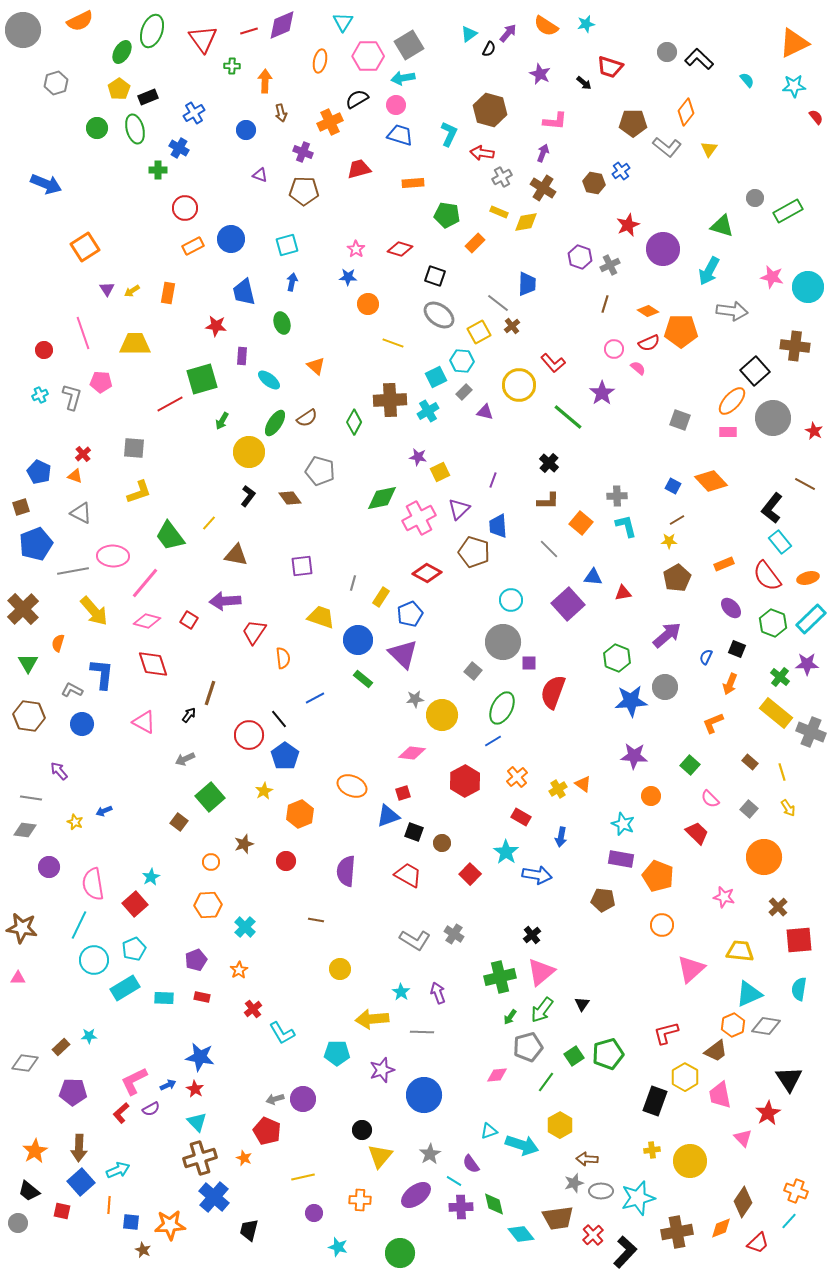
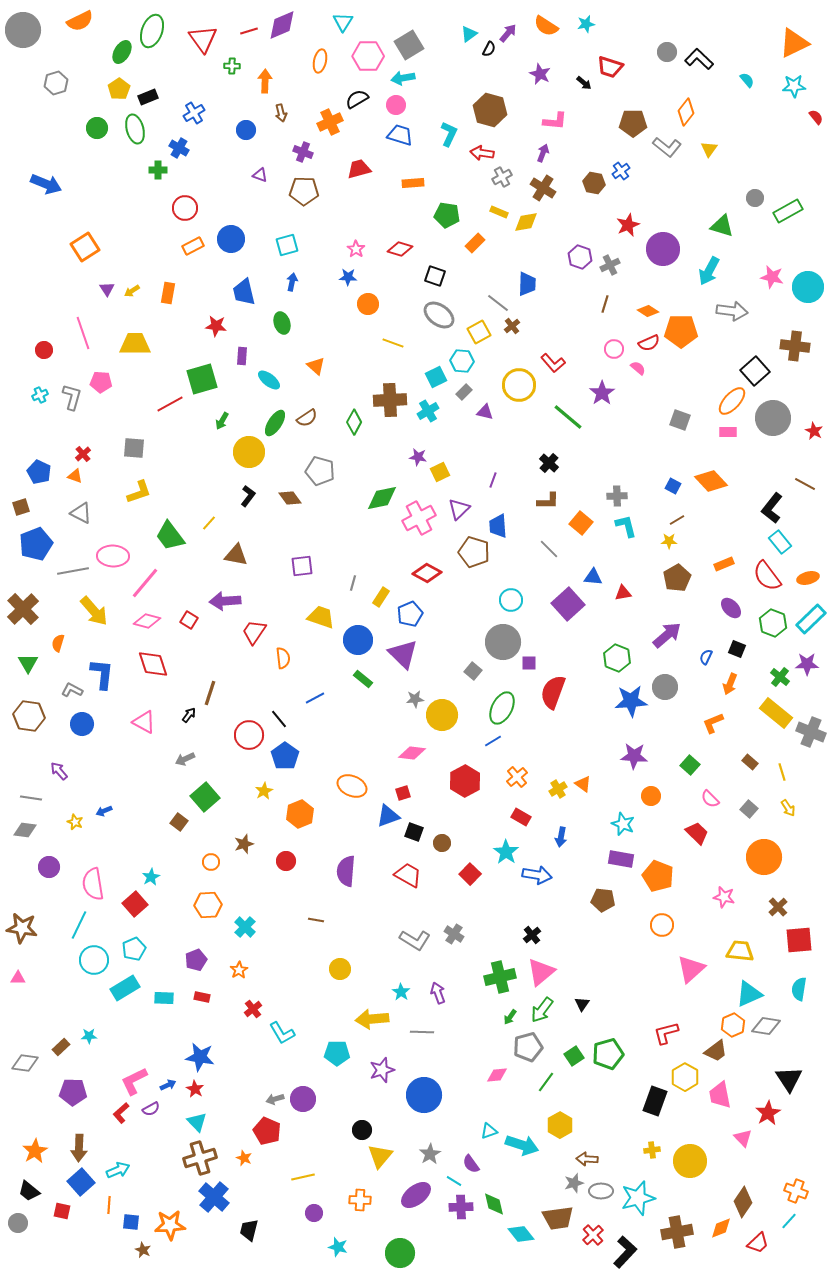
green square at (210, 797): moved 5 px left
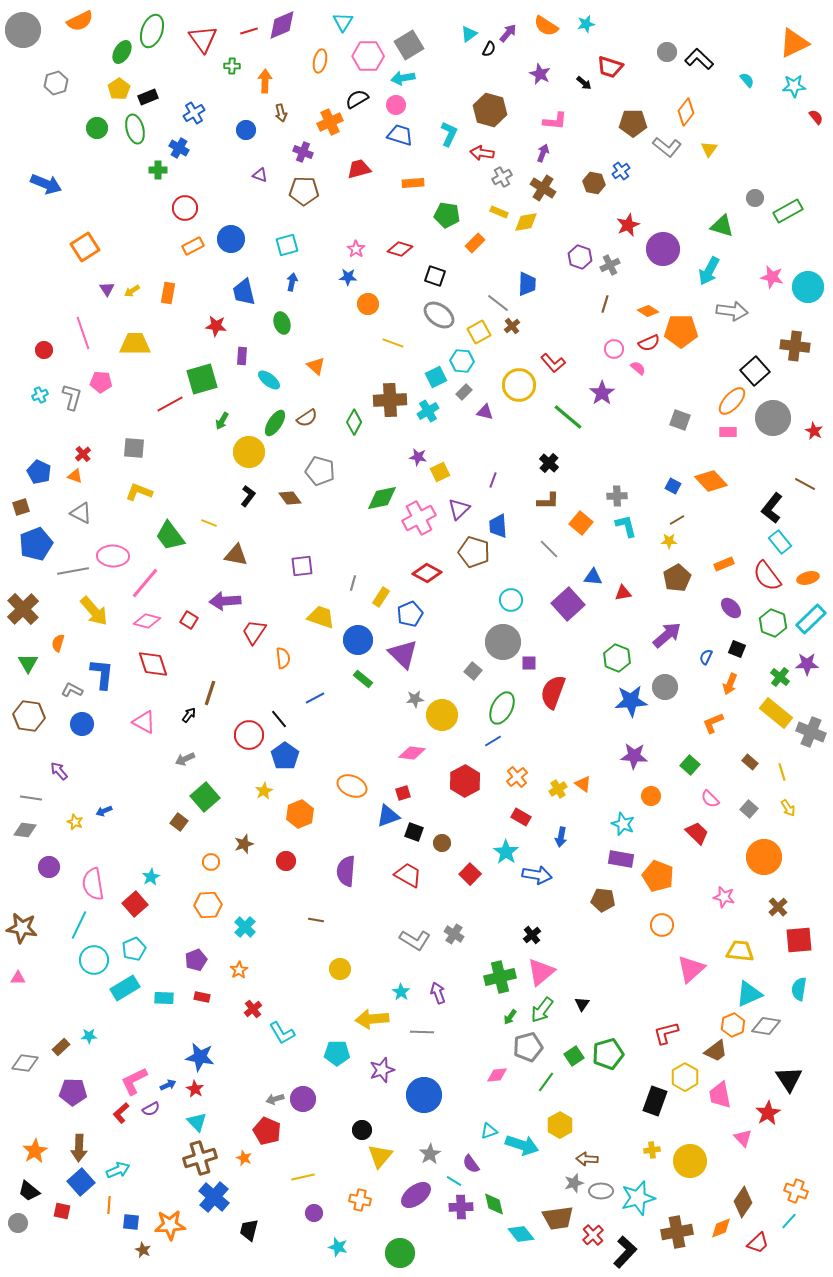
yellow L-shape at (139, 492): rotated 140 degrees counterclockwise
yellow line at (209, 523): rotated 70 degrees clockwise
orange cross at (360, 1200): rotated 10 degrees clockwise
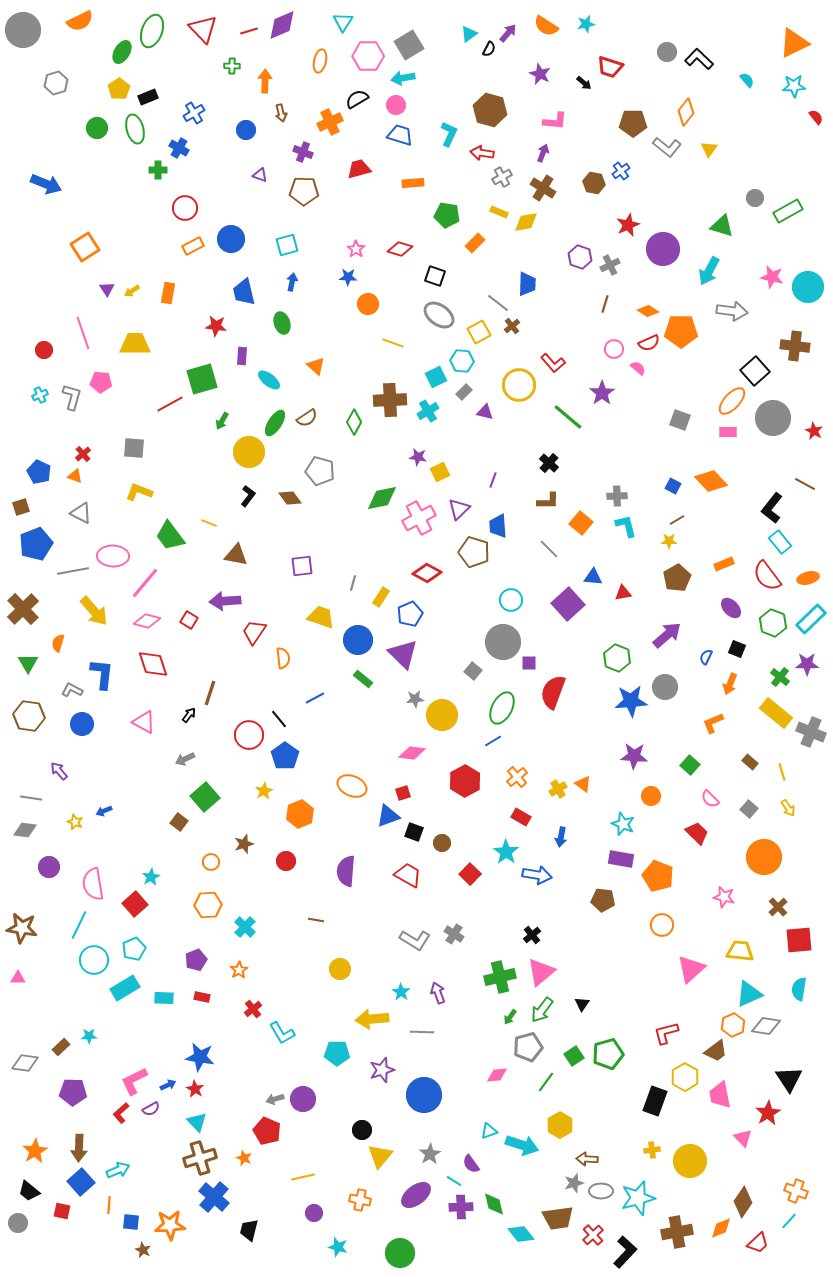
red triangle at (203, 39): moved 10 px up; rotated 8 degrees counterclockwise
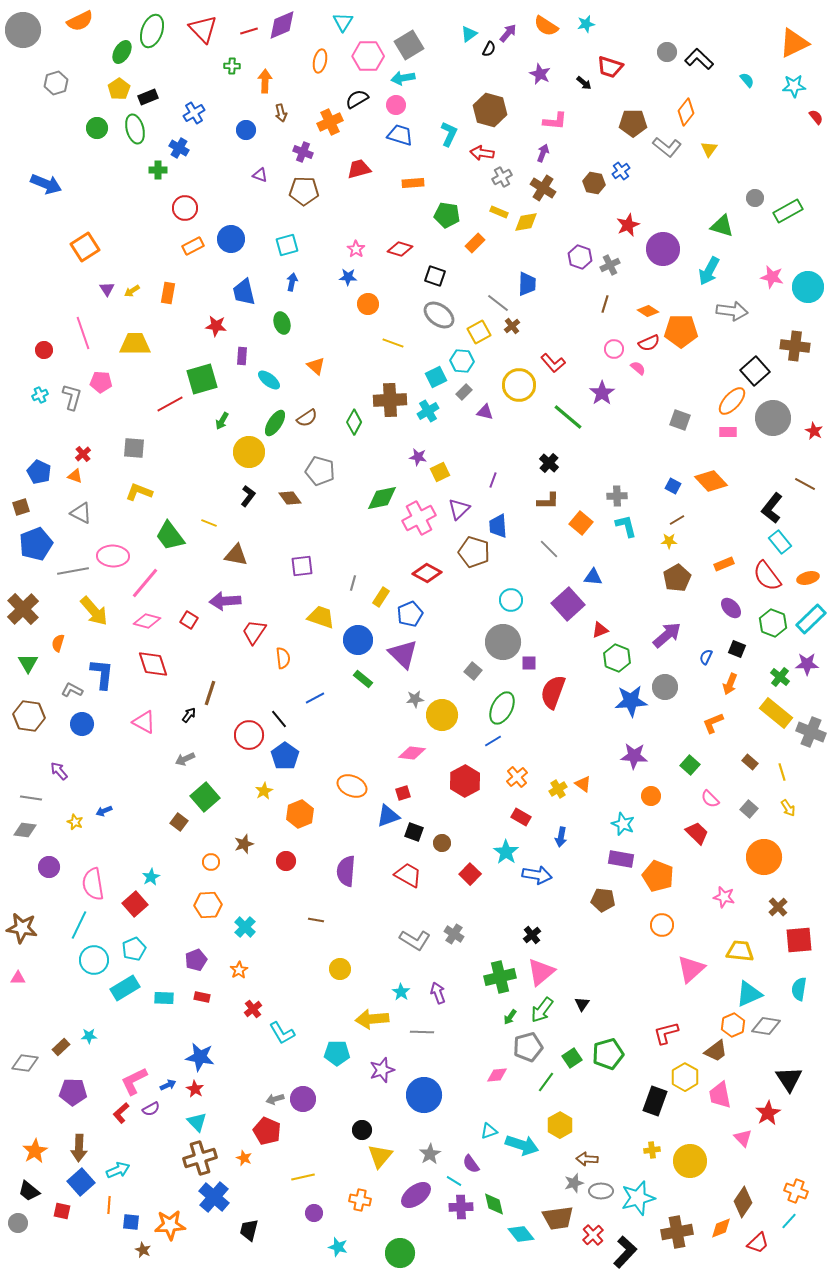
red triangle at (623, 593): moved 23 px left, 37 px down; rotated 12 degrees counterclockwise
green square at (574, 1056): moved 2 px left, 2 px down
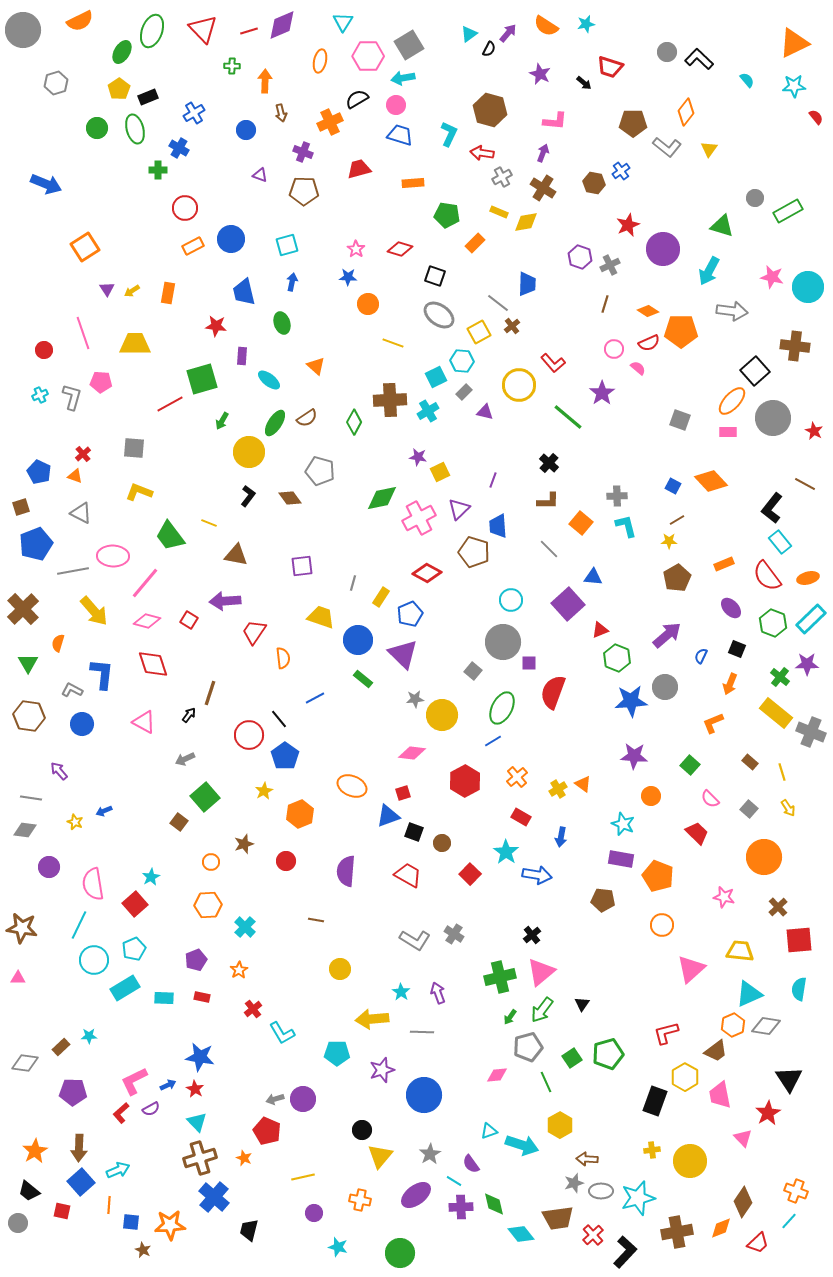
blue semicircle at (706, 657): moved 5 px left, 1 px up
green line at (546, 1082): rotated 60 degrees counterclockwise
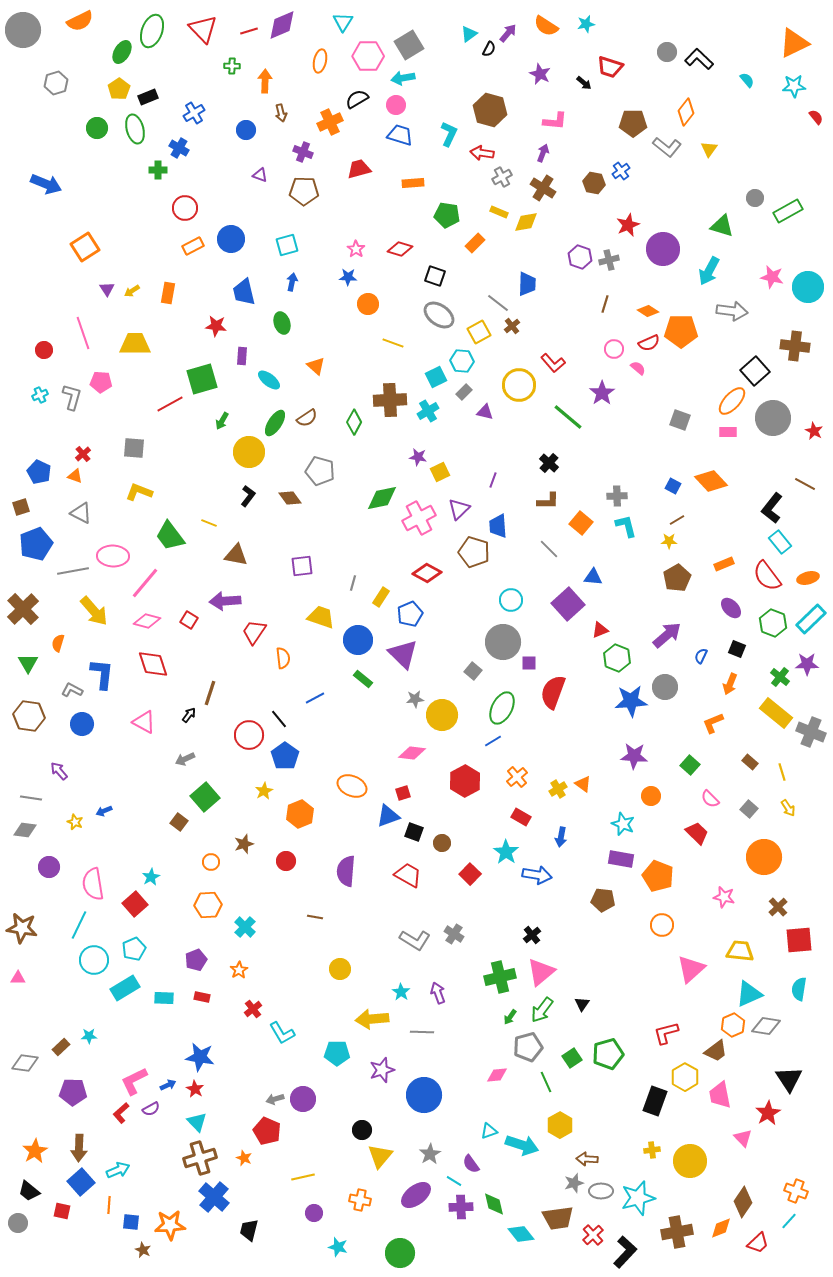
gray cross at (610, 265): moved 1 px left, 5 px up; rotated 12 degrees clockwise
brown line at (316, 920): moved 1 px left, 3 px up
